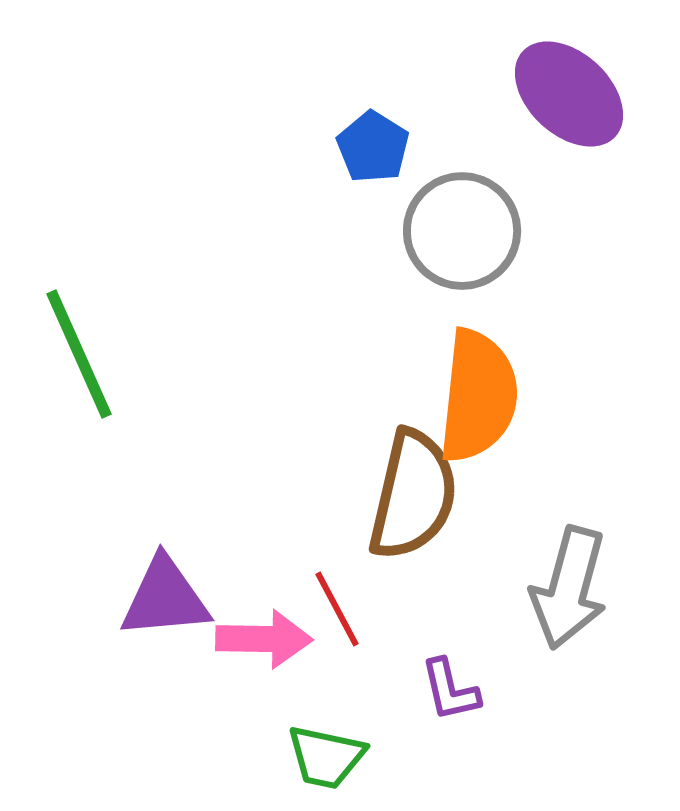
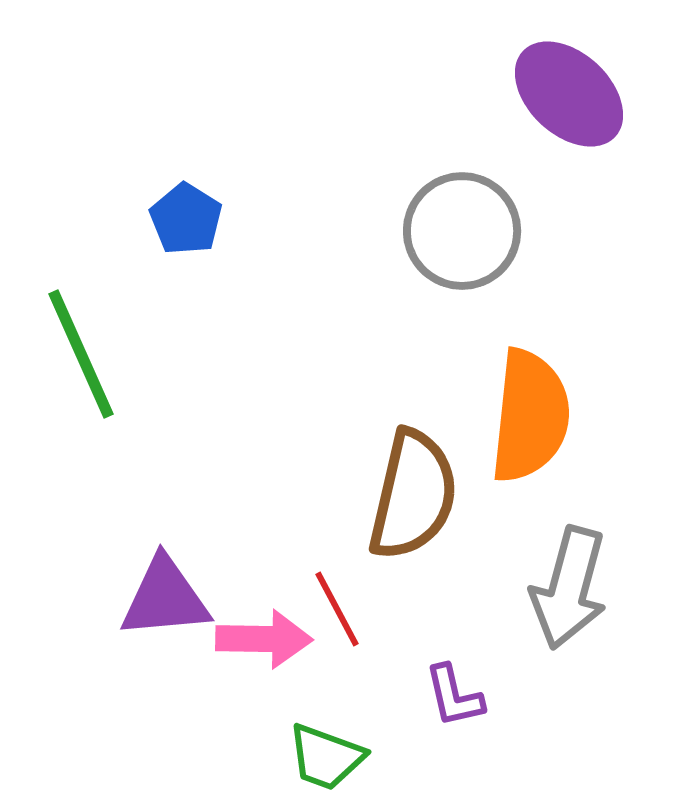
blue pentagon: moved 187 px left, 72 px down
green line: moved 2 px right
orange semicircle: moved 52 px right, 20 px down
purple L-shape: moved 4 px right, 6 px down
green trapezoid: rotated 8 degrees clockwise
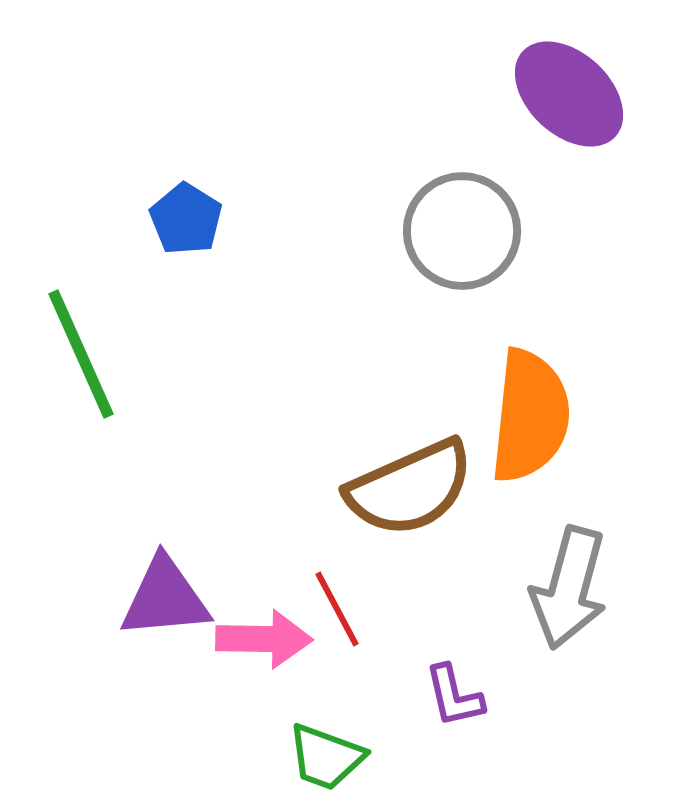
brown semicircle: moved 3 px left, 7 px up; rotated 53 degrees clockwise
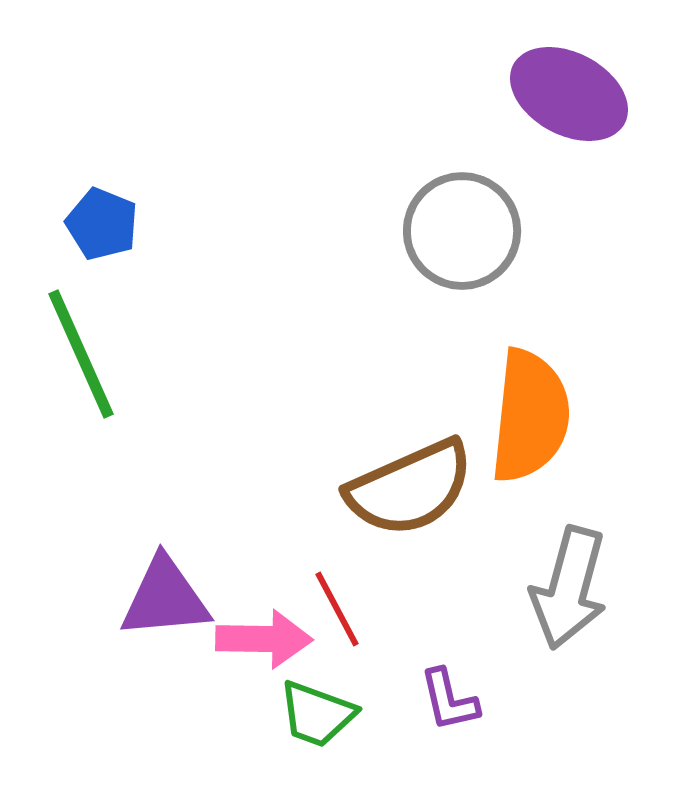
purple ellipse: rotated 15 degrees counterclockwise
blue pentagon: moved 84 px left, 5 px down; rotated 10 degrees counterclockwise
purple L-shape: moved 5 px left, 4 px down
green trapezoid: moved 9 px left, 43 px up
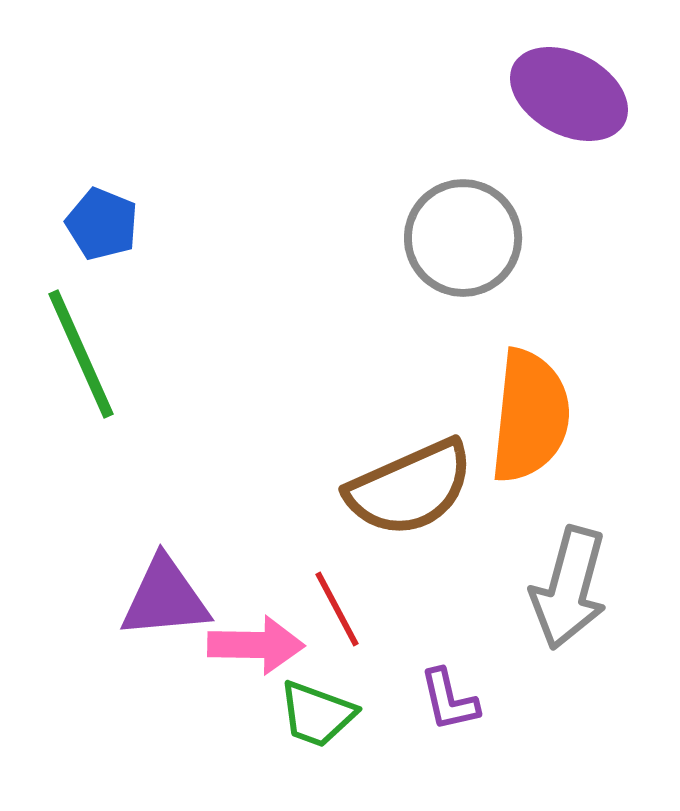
gray circle: moved 1 px right, 7 px down
pink arrow: moved 8 px left, 6 px down
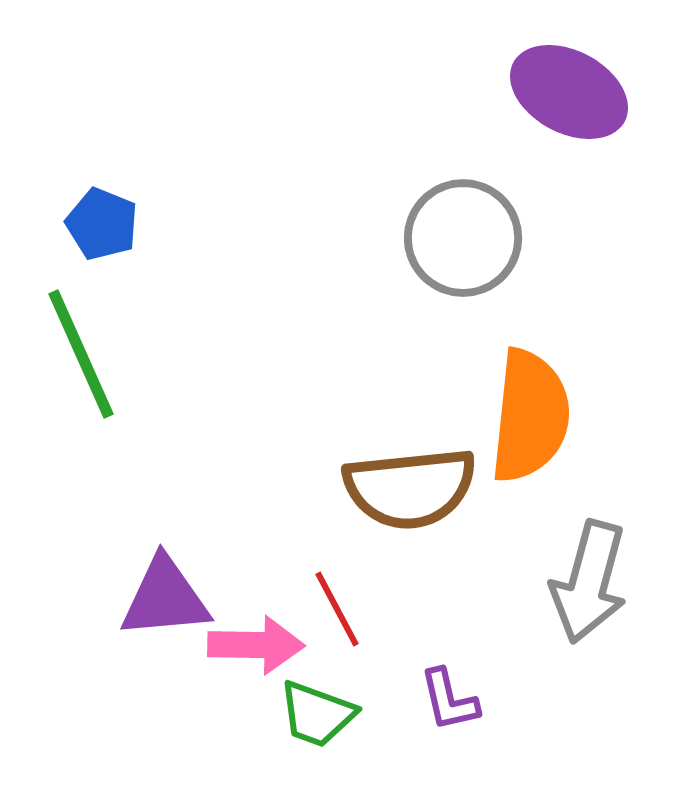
purple ellipse: moved 2 px up
brown semicircle: rotated 18 degrees clockwise
gray arrow: moved 20 px right, 6 px up
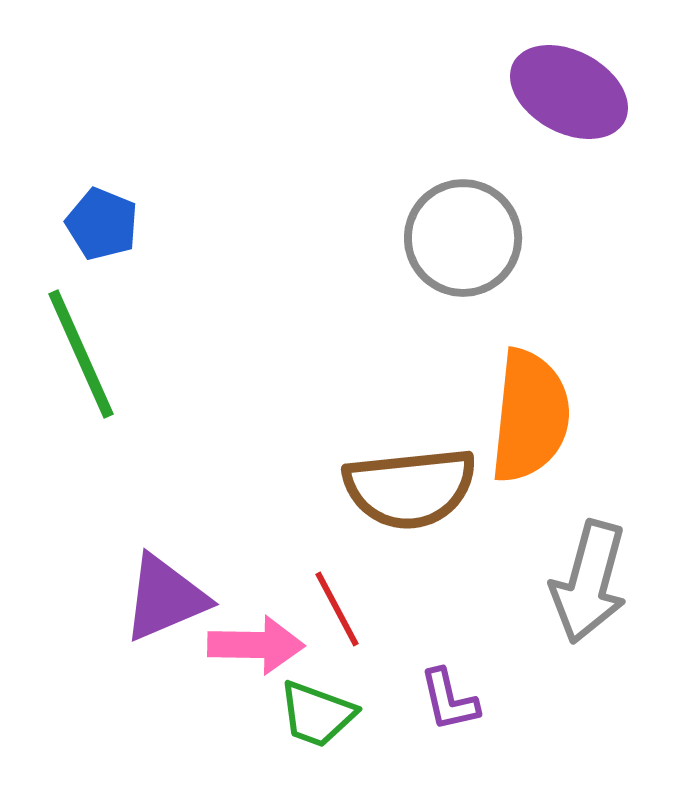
purple triangle: rotated 18 degrees counterclockwise
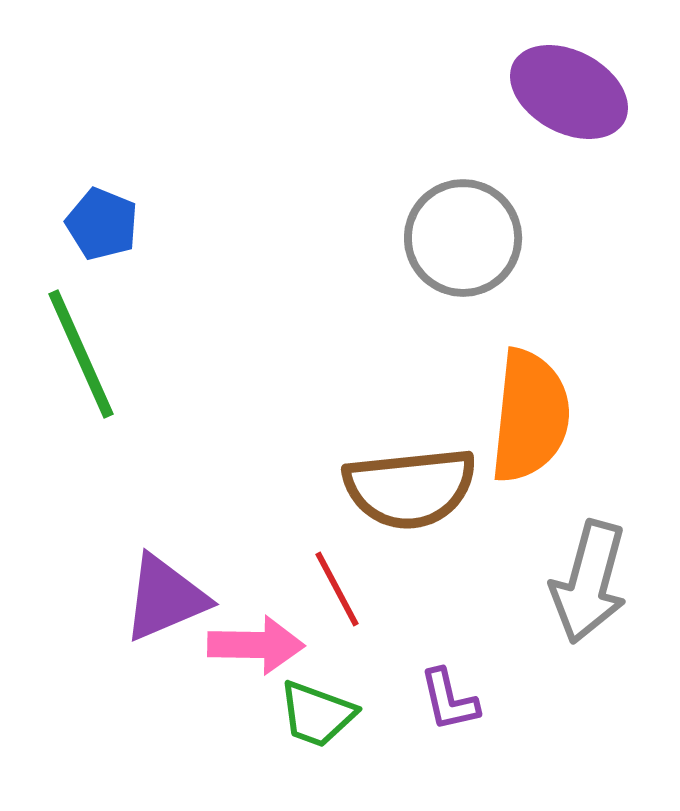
red line: moved 20 px up
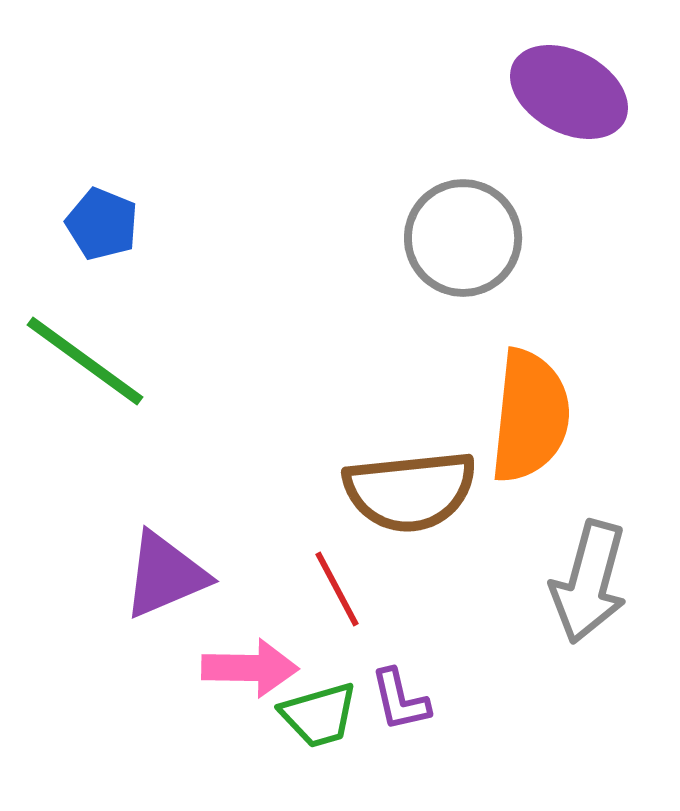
green line: moved 4 px right, 7 px down; rotated 30 degrees counterclockwise
brown semicircle: moved 3 px down
purple triangle: moved 23 px up
pink arrow: moved 6 px left, 23 px down
purple L-shape: moved 49 px left
green trapezoid: moved 2 px right, 1 px down; rotated 36 degrees counterclockwise
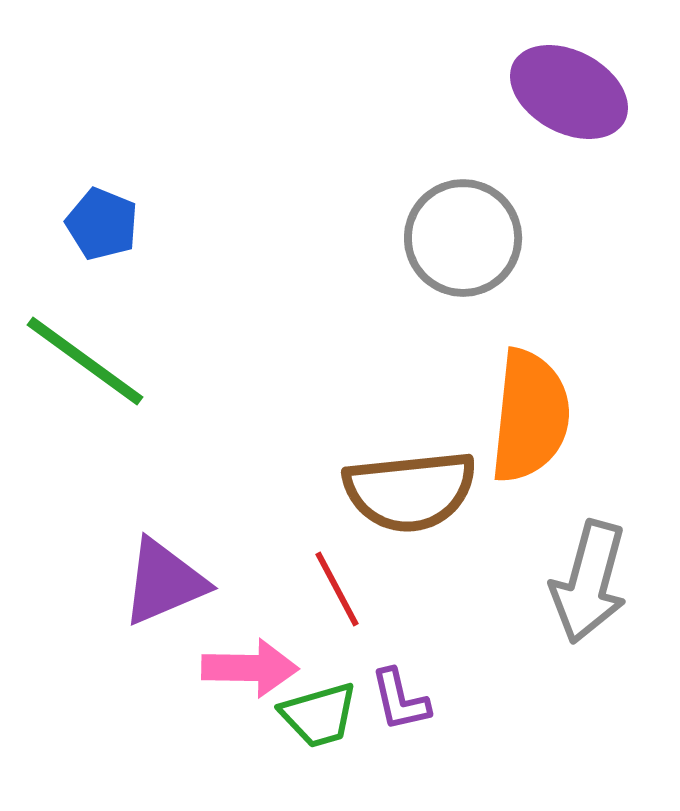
purple triangle: moved 1 px left, 7 px down
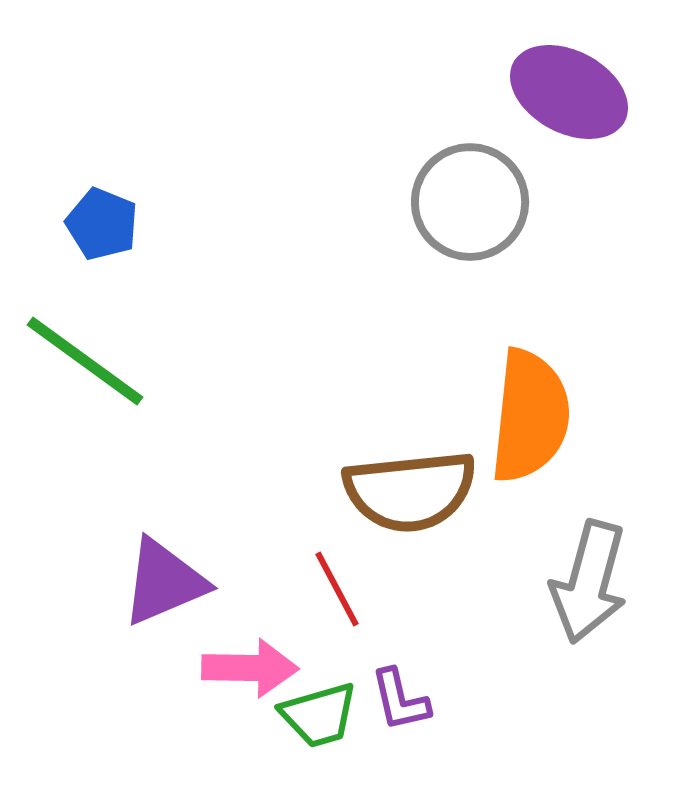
gray circle: moved 7 px right, 36 px up
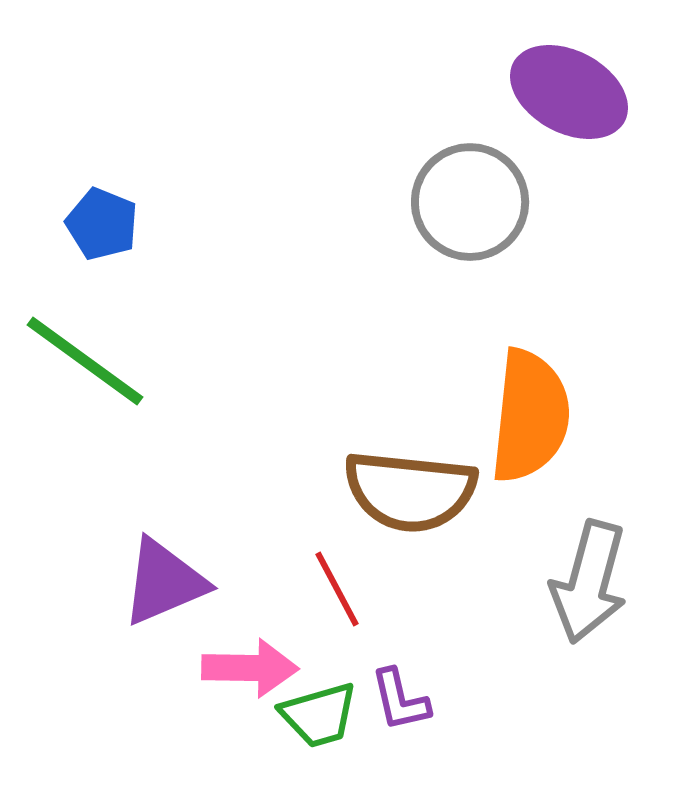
brown semicircle: rotated 12 degrees clockwise
